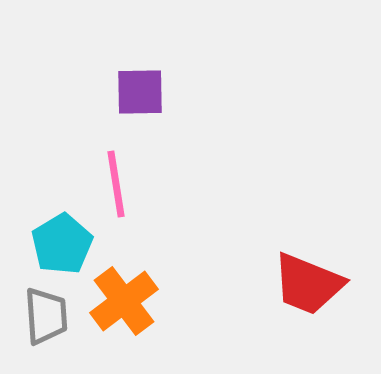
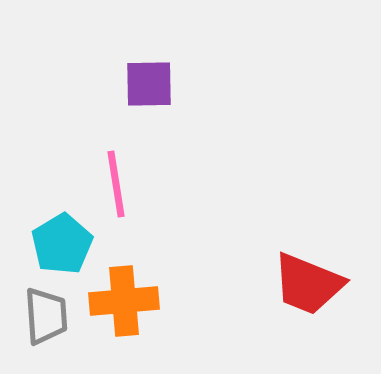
purple square: moved 9 px right, 8 px up
orange cross: rotated 32 degrees clockwise
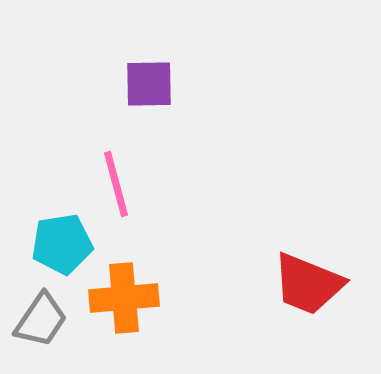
pink line: rotated 6 degrees counterclockwise
cyan pentagon: rotated 22 degrees clockwise
orange cross: moved 3 px up
gray trapezoid: moved 5 px left, 4 px down; rotated 38 degrees clockwise
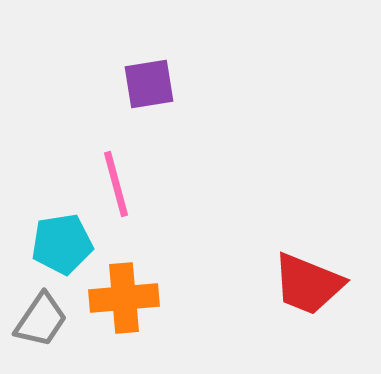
purple square: rotated 8 degrees counterclockwise
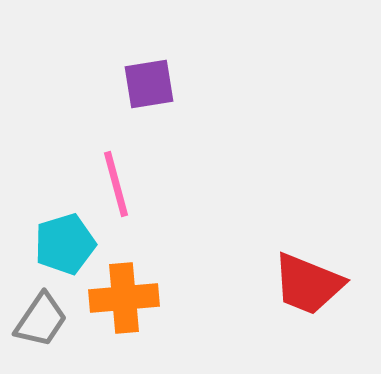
cyan pentagon: moved 3 px right; rotated 8 degrees counterclockwise
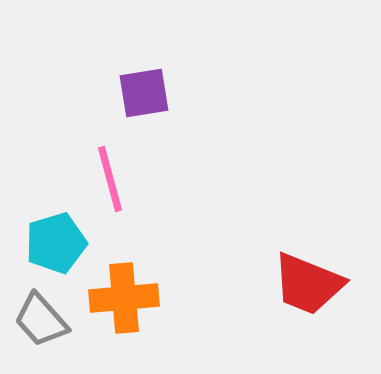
purple square: moved 5 px left, 9 px down
pink line: moved 6 px left, 5 px up
cyan pentagon: moved 9 px left, 1 px up
gray trapezoid: rotated 104 degrees clockwise
